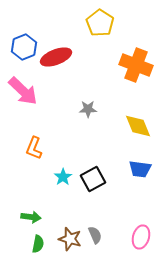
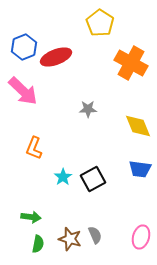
orange cross: moved 5 px left, 2 px up; rotated 8 degrees clockwise
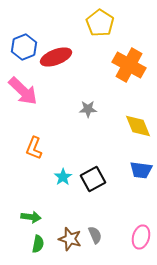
orange cross: moved 2 px left, 2 px down
blue trapezoid: moved 1 px right, 1 px down
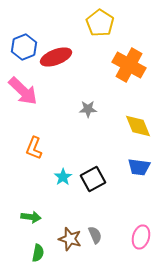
blue trapezoid: moved 2 px left, 3 px up
green semicircle: moved 9 px down
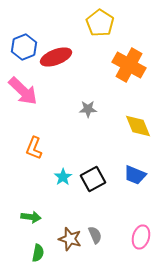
blue trapezoid: moved 4 px left, 8 px down; rotated 15 degrees clockwise
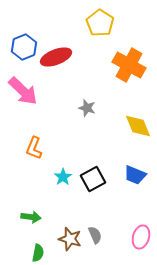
gray star: moved 1 px left, 1 px up; rotated 18 degrees clockwise
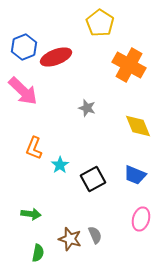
cyan star: moved 3 px left, 12 px up
green arrow: moved 3 px up
pink ellipse: moved 18 px up
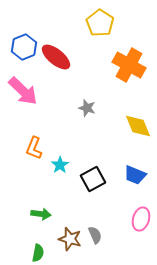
red ellipse: rotated 60 degrees clockwise
green arrow: moved 10 px right
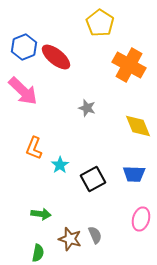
blue trapezoid: moved 1 px left, 1 px up; rotated 20 degrees counterclockwise
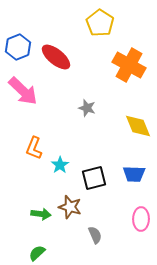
blue hexagon: moved 6 px left
black square: moved 1 px right, 1 px up; rotated 15 degrees clockwise
pink ellipse: rotated 15 degrees counterclockwise
brown star: moved 32 px up
green semicircle: moved 1 px left; rotated 144 degrees counterclockwise
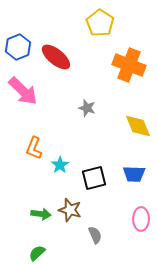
orange cross: rotated 8 degrees counterclockwise
brown star: moved 3 px down
